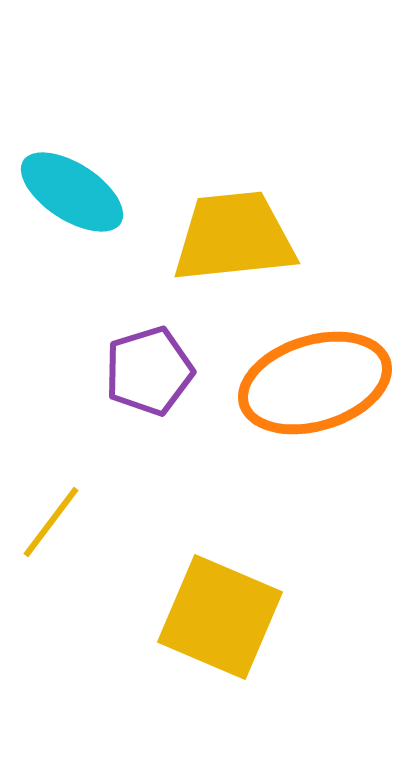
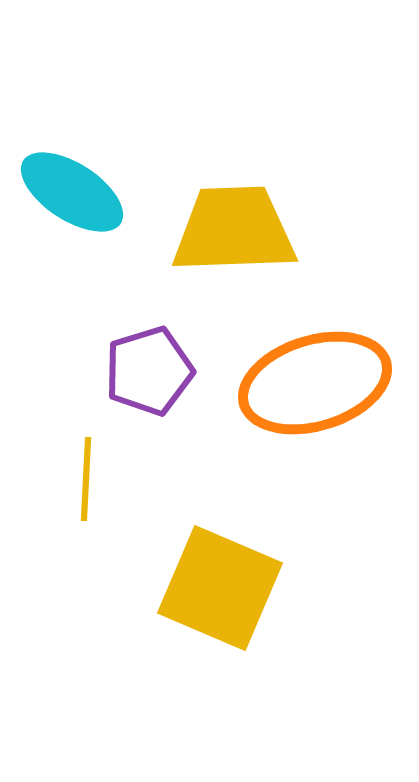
yellow trapezoid: moved 7 px up; rotated 4 degrees clockwise
yellow line: moved 35 px right, 43 px up; rotated 34 degrees counterclockwise
yellow square: moved 29 px up
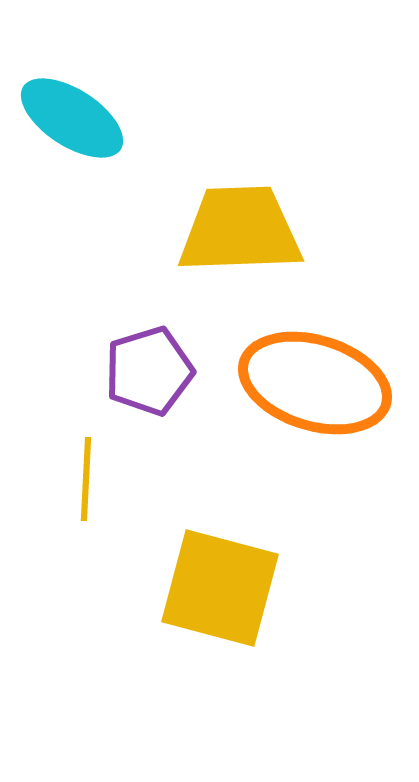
cyan ellipse: moved 74 px up
yellow trapezoid: moved 6 px right
orange ellipse: rotated 34 degrees clockwise
yellow square: rotated 8 degrees counterclockwise
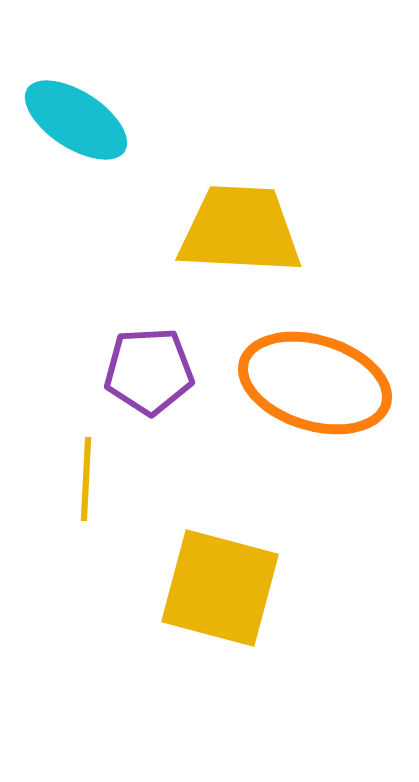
cyan ellipse: moved 4 px right, 2 px down
yellow trapezoid: rotated 5 degrees clockwise
purple pentagon: rotated 14 degrees clockwise
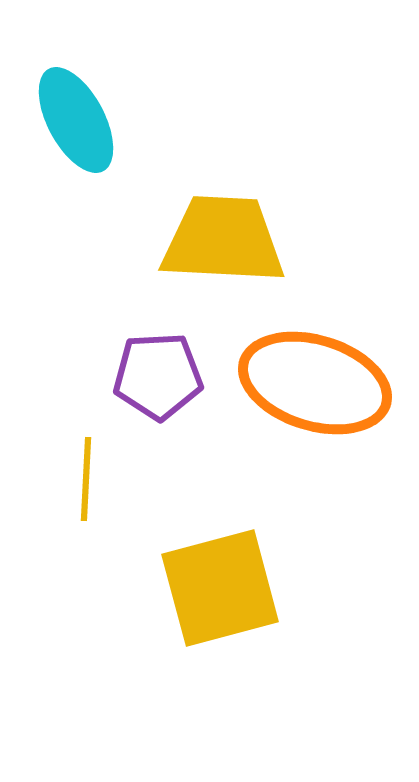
cyan ellipse: rotated 29 degrees clockwise
yellow trapezoid: moved 17 px left, 10 px down
purple pentagon: moved 9 px right, 5 px down
yellow square: rotated 30 degrees counterclockwise
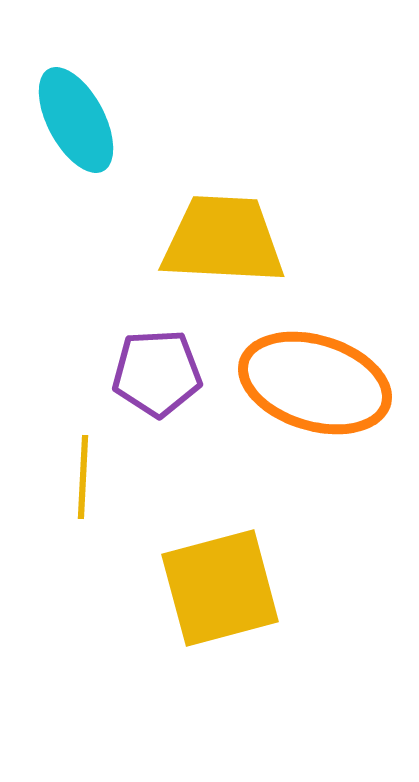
purple pentagon: moved 1 px left, 3 px up
yellow line: moved 3 px left, 2 px up
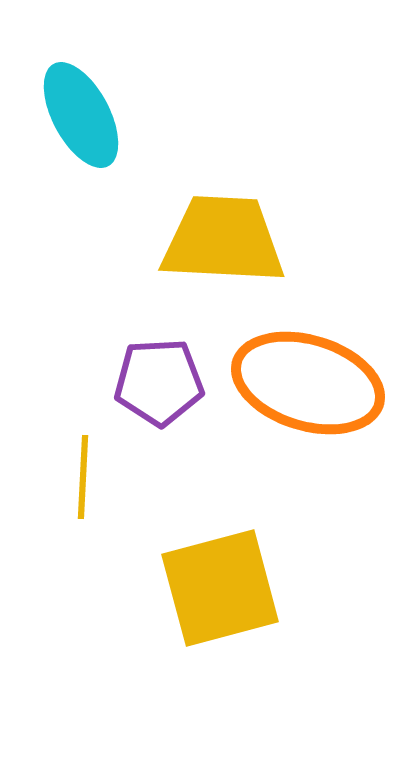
cyan ellipse: moved 5 px right, 5 px up
purple pentagon: moved 2 px right, 9 px down
orange ellipse: moved 7 px left
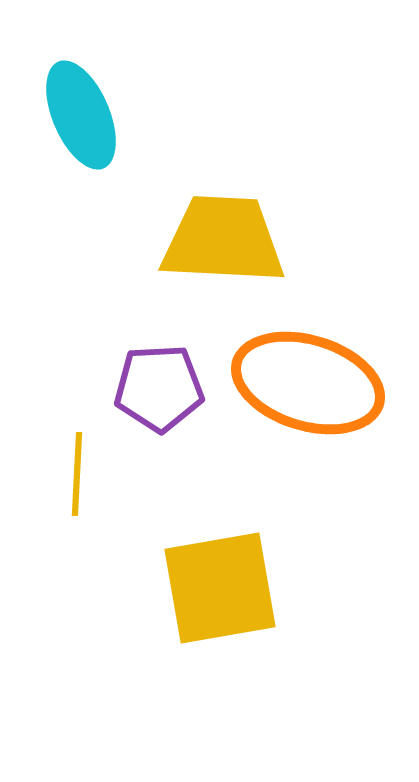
cyan ellipse: rotated 5 degrees clockwise
purple pentagon: moved 6 px down
yellow line: moved 6 px left, 3 px up
yellow square: rotated 5 degrees clockwise
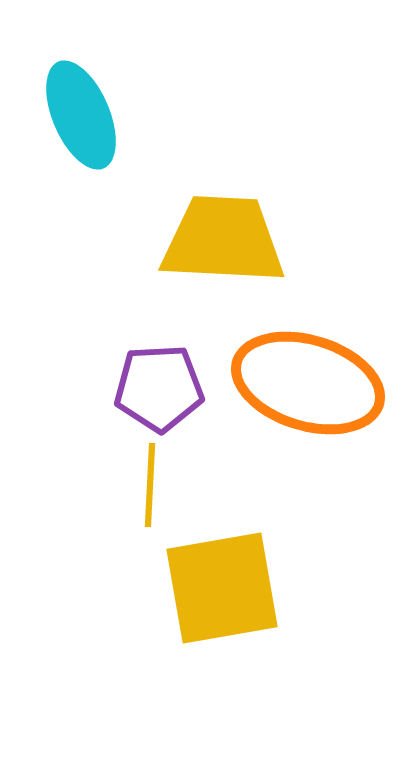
yellow line: moved 73 px right, 11 px down
yellow square: moved 2 px right
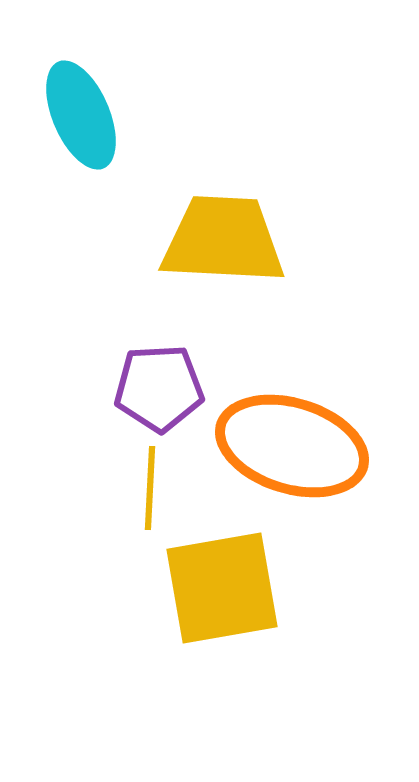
orange ellipse: moved 16 px left, 63 px down
yellow line: moved 3 px down
